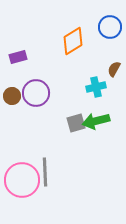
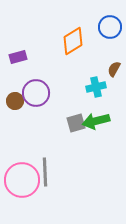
brown circle: moved 3 px right, 5 px down
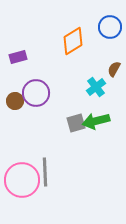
cyan cross: rotated 24 degrees counterclockwise
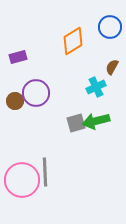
brown semicircle: moved 2 px left, 2 px up
cyan cross: rotated 12 degrees clockwise
